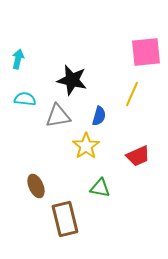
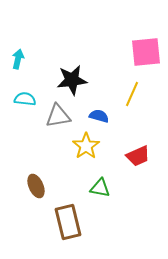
black star: rotated 20 degrees counterclockwise
blue semicircle: rotated 90 degrees counterclockwise
brown rectangle: moved 3 px right, 3 px down
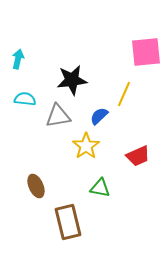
yellow line: moved 8 px left
blue semicircle: rotated 60 degrees counterclockwise
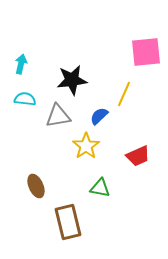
cyan arrow: moved 3 px right, 5 px down
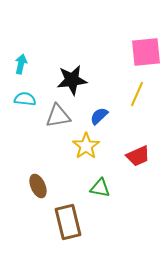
yellow line: moved 13 px right
brown ellipse: moved 2 px right
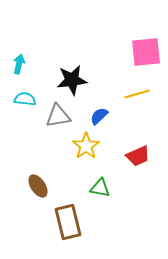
cyan arrow: moved 2 px left
yellow line: rotated 50 degrees clockwise
brown ellipse: rotated 10 degrees counterclockwise
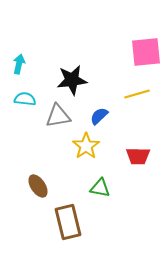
red trapezoid: rotated 25 degrees clockwise
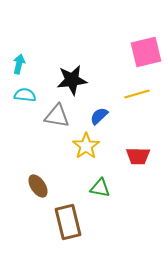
pink square: rotated 8 degrees counterclockwise
cyan semicircle: moved 4 px up
gray triangle: moved 1 px left; rotated 20 degrees clockwise
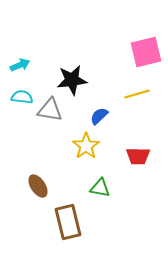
cyan arrow: moved 1 px right, 1 px down; rotated 54 degrees clockwise
cyan semicircle: moved 3 px left, 2 px down
gray triangle: moved 7 px left, 6 px up
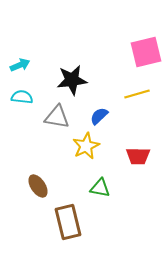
gray triangle: moved 7 px right, 7 px down
yellow star: rotated 8 degrees clockwise
